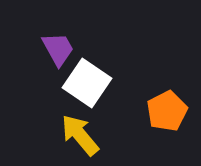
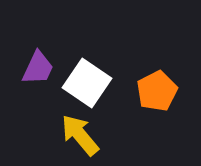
purple trapezoid: moved 20 px left, 19 px down; rotated 54 degrees clockwise
orange pentagon: moved 10 px left, 20 px up
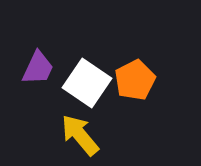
orange pentagon: moved 22 px left, 11 px up
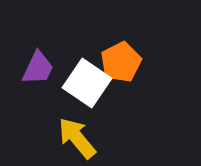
orange pentagon: moved 14 px left, 18 px up
yellow arrow: moved 3 px left, 3 px down
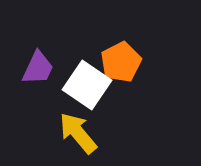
white square: moved 2 px down
yellow arrow: moved 1 px right, 5 px up
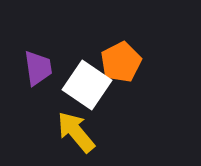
purple trapezoid: rotated 33 degrees counterclockwise
yellow arrow: moved 2 px left, 1 px up
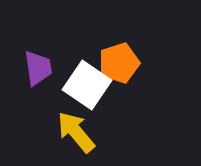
orange pentagon: moved 2 px left, 1 px down; rotated 9 degrees clockwise
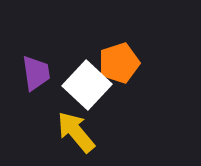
purple trapezoid: moved 2 px left, 5 px down
white square: rotated 9 degrees clockwise
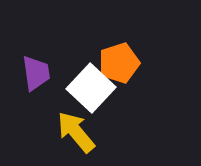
white square: moved 4 px right, 3 px down
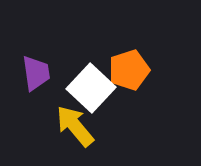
orange pentagon: moved 10 px right, 7 px down
yellow arrow: moved 1 px left, 6 px up
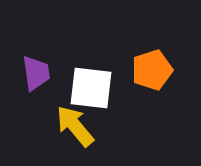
orange pentagon: moved 23 px right
white square: rotated 36 degrees counterclockwise
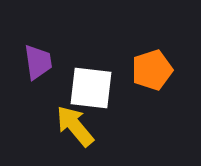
purple trapezoid: moved 2 px right, 11 px up
